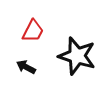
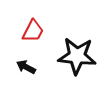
black star: rotated 12 degrees counterclockwise
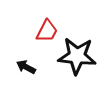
red trapezoid: moved 14 px right
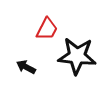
red trapezoid: moved 2 px up
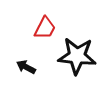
red trapezoid: moved 2 px left, 1 px up
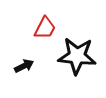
black arrow: moved 2 px left, 1 px up; rotated 126 degrees clockwise
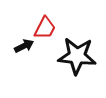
black arrow: moved 20 px up
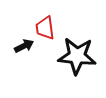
red trapezoid: rotated 145 degrees clockwise
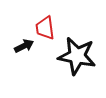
black star: rotated 6 degrees clockwise
